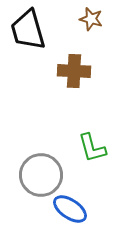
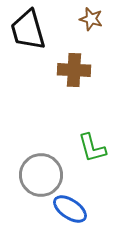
brown cross: moved 1 px up
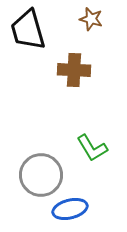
green L-shape: rotated 16 degrees counterclockwise
blue ellipse: rotated 48 degrees counterclockwise
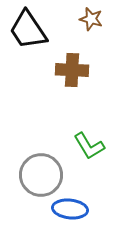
black trapezoid: rotated 18 degrees counterclockwise
brown cross: moved 2 px left
green L-shape: moved 3 px left, 2 px up
blue ellipse: rotated 20 degrees clockwise
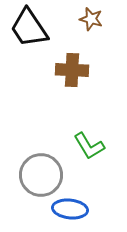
black trapezoid: moved 1 px right, 2 px up
